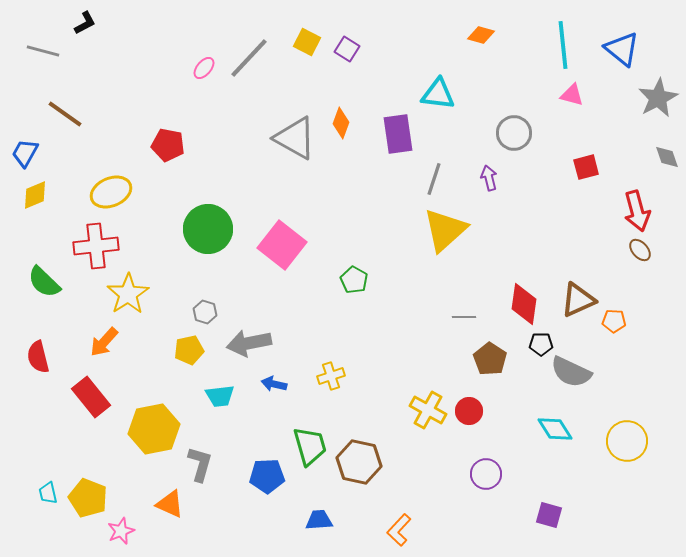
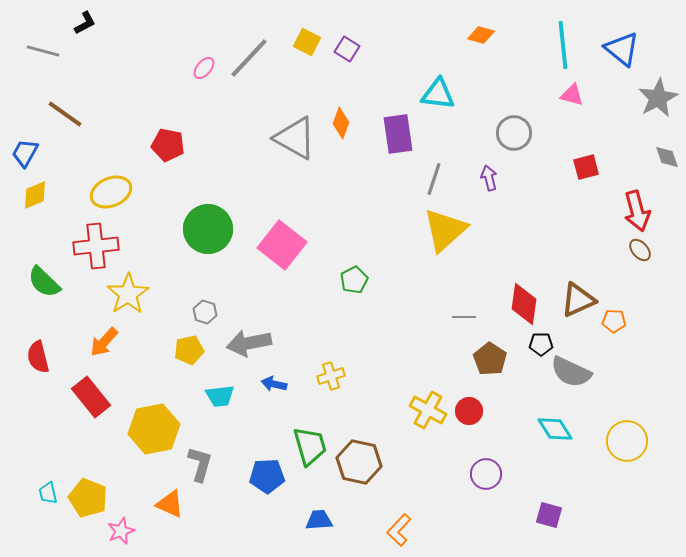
green pentagon at (354, 280): rotated 16 degrees clockwise
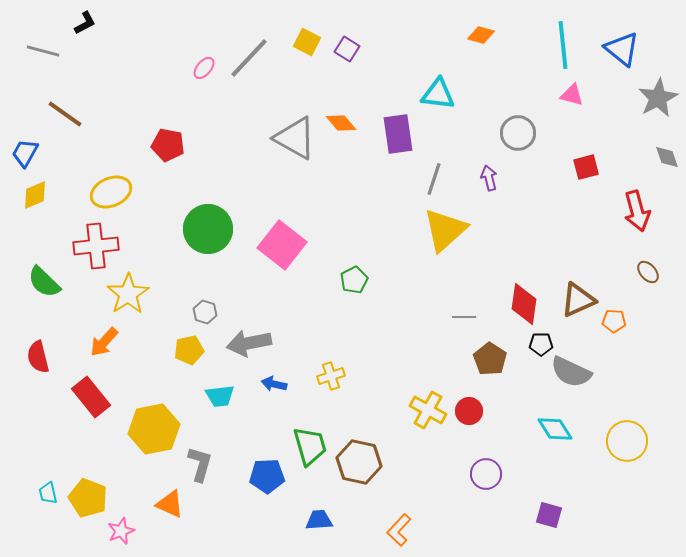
orange diamond at (341, 123): rotated 60 degrees counterclockwise
gray circle at (514, 133): moved 4 px right
brown ellipse at (640, 250): moved 8 px right, 22 px down
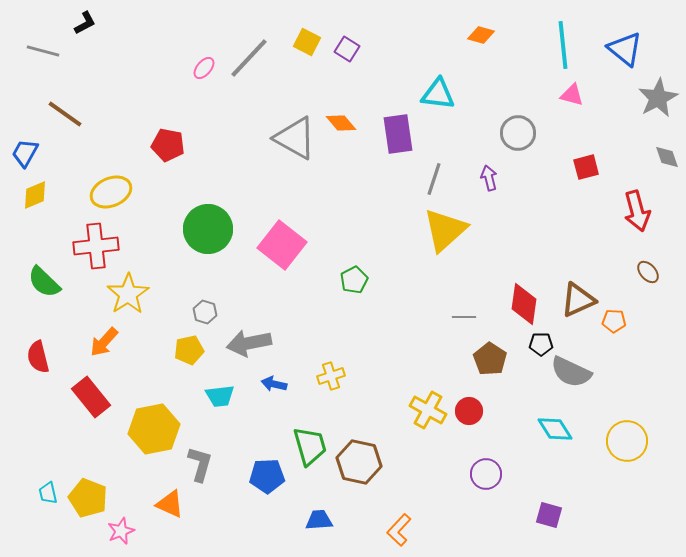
blue triangle at (622, 49): moved 3 px right
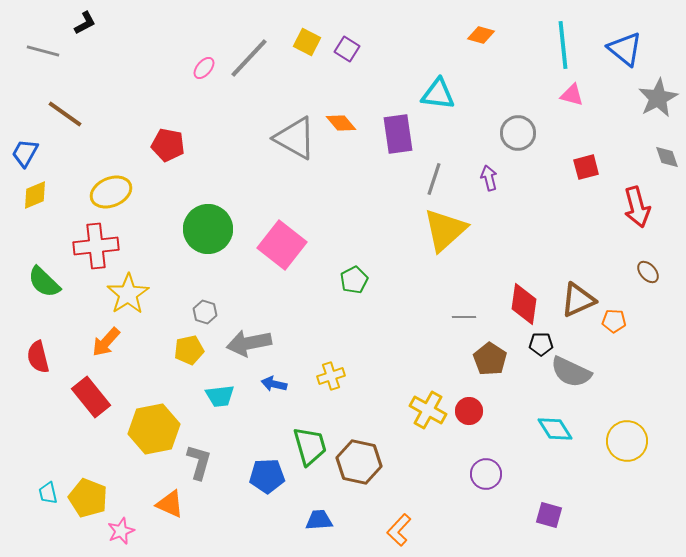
red arrow at (637, 211): moved 4 px up
orange arrow at (104, 342): moved 2 px right
gray L-shape at (200, 464): moved 1 px left, 2 px up
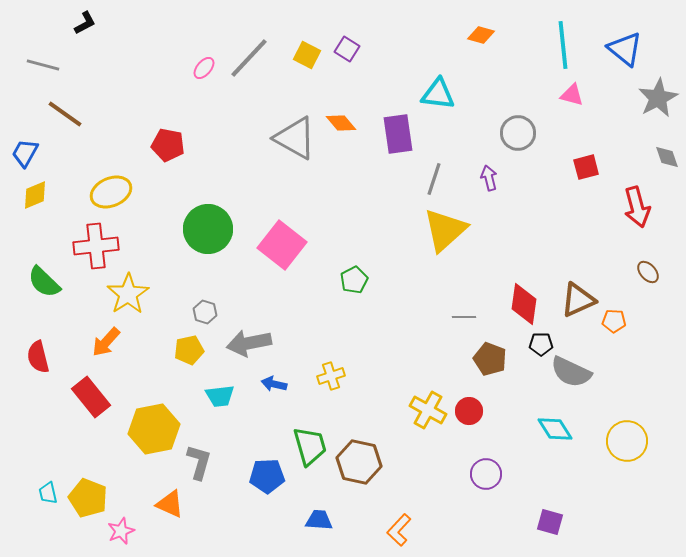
yellow square at (307, 42): moved 13 px down
gray line at (43, 51): moved 14 px down
brown pentagon at (490, 359): rotated 12 degrees counterclockwise
purple square at (549, 515): moved 1 px right, 7 px down
blue trapezoid at (319, 520): rotated 8 degrees clockwise
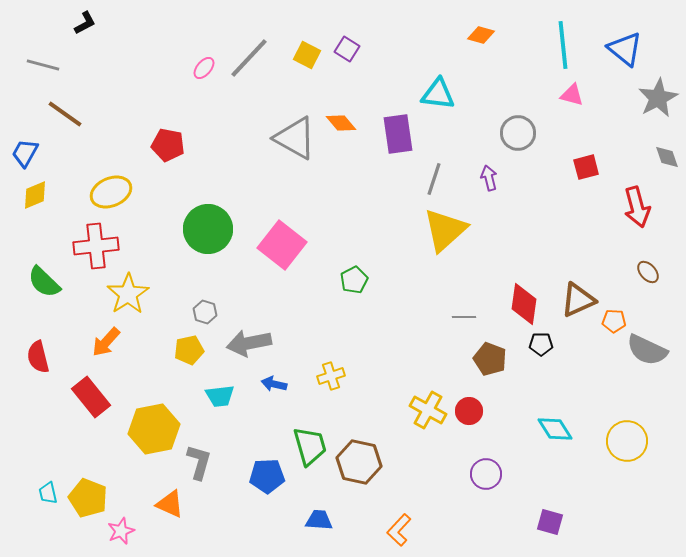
gray semicircle at (571, 372): moved 76 px right, 22 px up
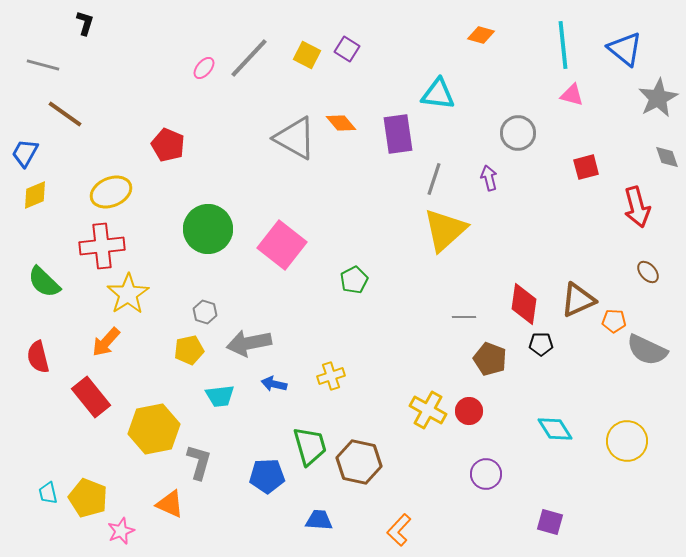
black L-shape at (85, 23): rotated 45 degrees counterclockwise
red pentagon at (168, 145): rotated 12 degrees clockwise
red cross at (96, 246): moved 6 px right
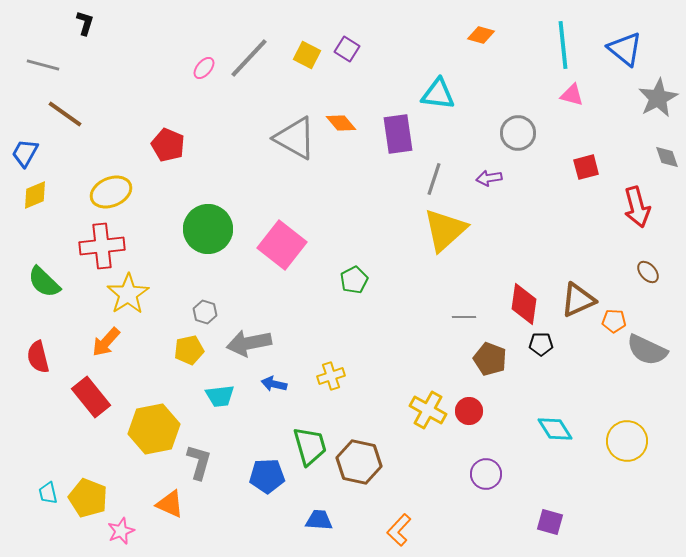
purple arrow at (489, 178): rotated 85 degrees counterclockwise
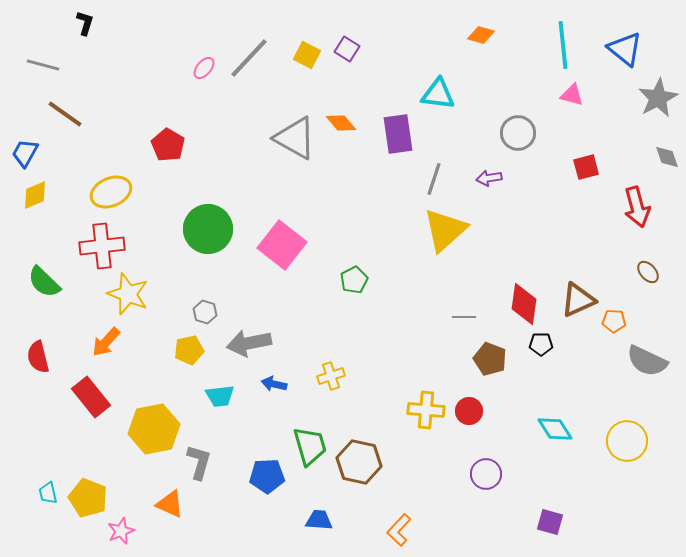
red pentagon at (168, 145): rotated 8 degrees clockwise
yellow star at (128, 294): rotated 18 degrees counterclockwise
gray semicircle at (647, 350): moved 11 px down
yellow cross at (428, 410): moved 2 px left; rotated 24 degrees counterclockwise
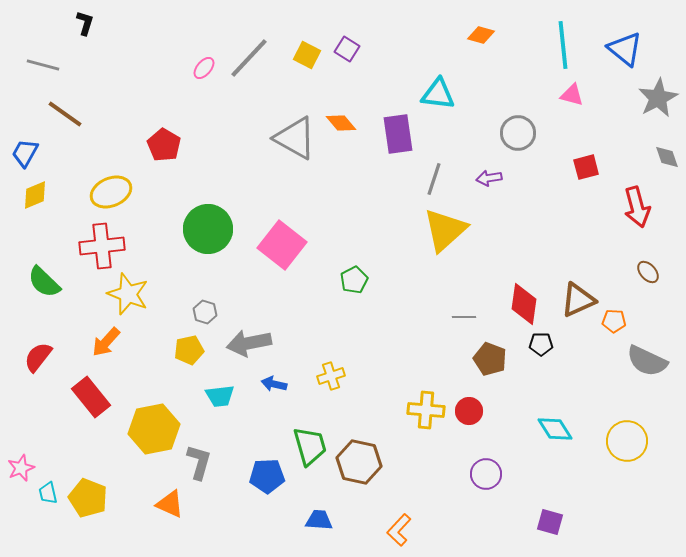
red pentagon at (168, 145): moved 4 px left
red semicircle at (38, 357): rotated 52 degrees clockwise
pink star at (121, 531): moved 100 px left, 63 px up
